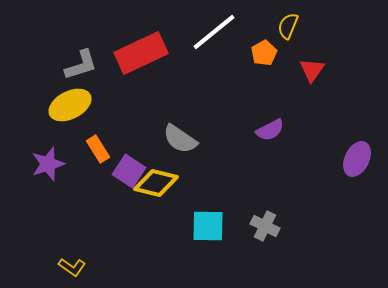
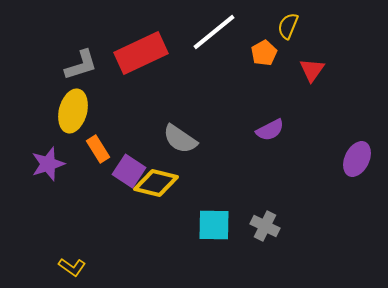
yellow ellipse: moved 3 px right, 6 px down; rotated 48 degrees counterclockwise
cyan square: moved 6 px right, 1 px up
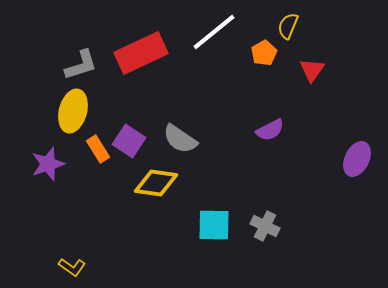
purple square: moved 30 px up
yellow diamond: rotated 6 degrees counterclockwise
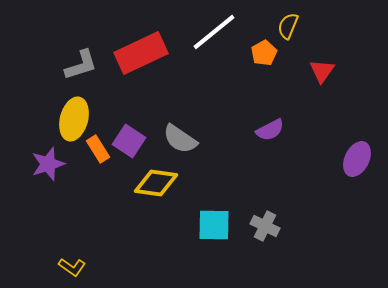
red triangle: moved 10 px right, 1 px down
yellow ellipse: moved 1 px right, 8 px down
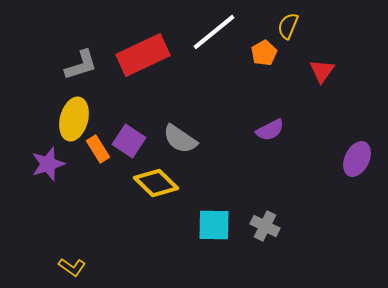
red rectangle: moved 2 px right, 2 px down
yellow diamond: rotated 36 degrees clockwise
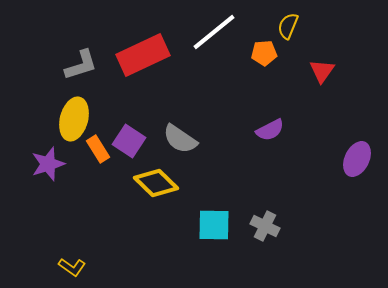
orange pentagon: rotated 25 degrees clockwise
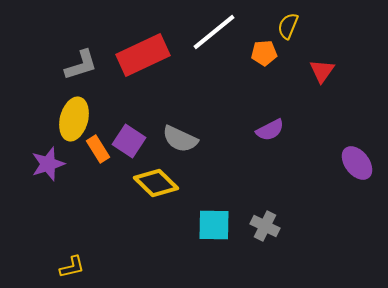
gray semicircle: rotated 9 degrees counterclockwise
purple ellipse: moved 4 px down; rotated 64 degrees counterclockwise
yellow L-shape: rotated 48 degrees counterclockwise
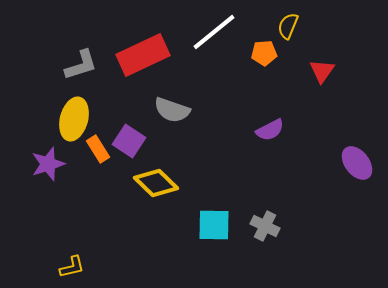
gray semicircle: moved 8 px left, 29 px up; rotated 6 degrees counterclockwise
